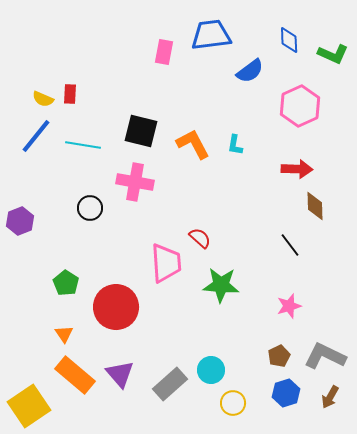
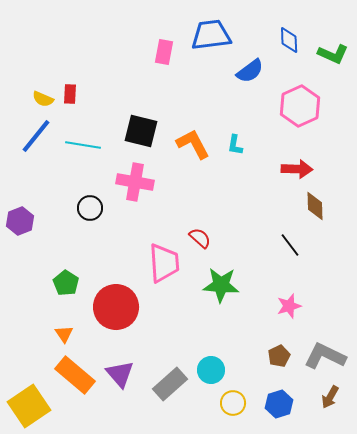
pink trapezoid: moved 2 px left
blue hexagon: moved 7 px left, 11 px down
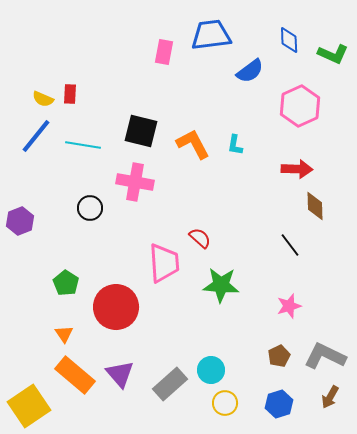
yellow circle: moved 8 px left
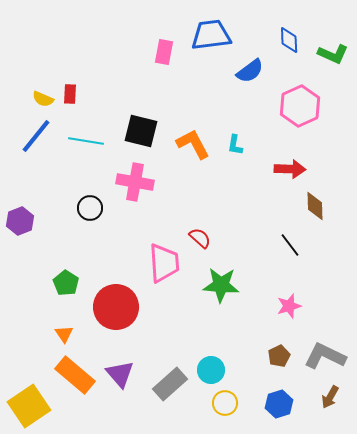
cyan line: moved 3 px right, 4 px up
red arrow: moved 7 px left
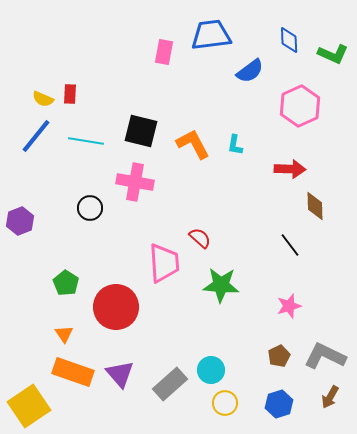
orange rectangle: moved 2 px left, 3 px up; rotated 21 degrees counterclockwise
